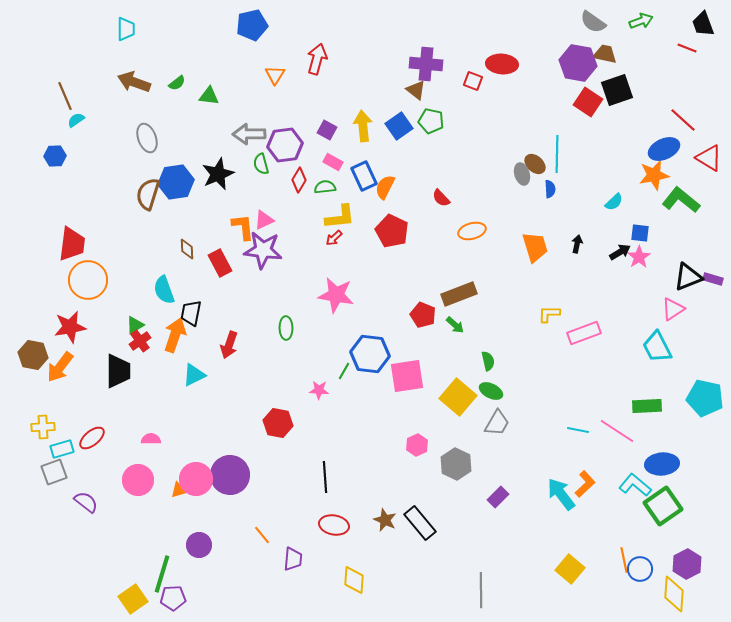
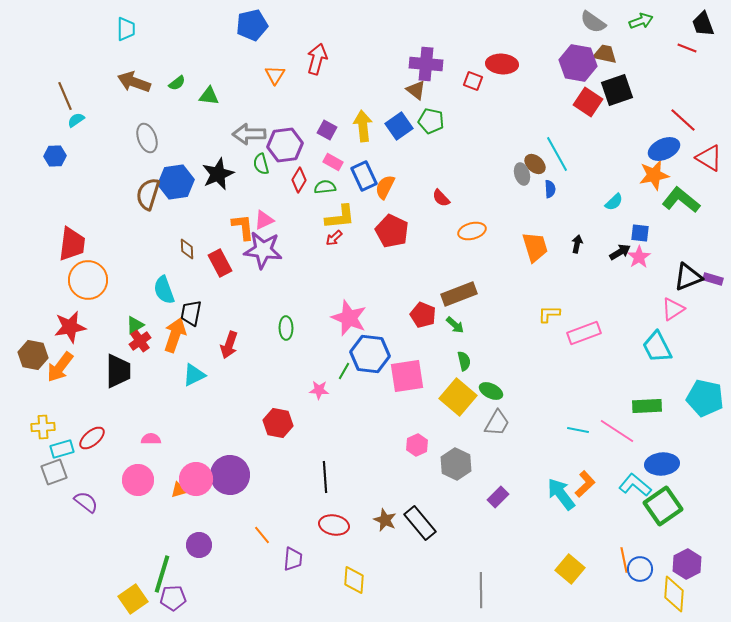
cyan line at (557, 154): rotated 30 degrees counterclockwise
pink star at (336, 295): moved 13 px right, 23 px down; rotated 12 degrees clockwise
green semicircle at (488, 361): moved 24 px left
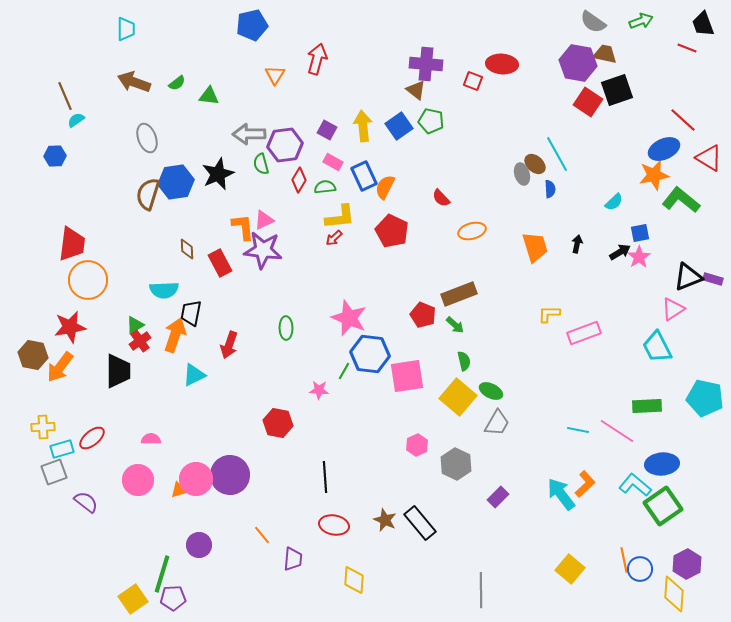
blue square at (640, 233): rotated 18 degrees counterclockwise
cyan semicircle at (164, 290): rotated 72 degrees counterclockwise
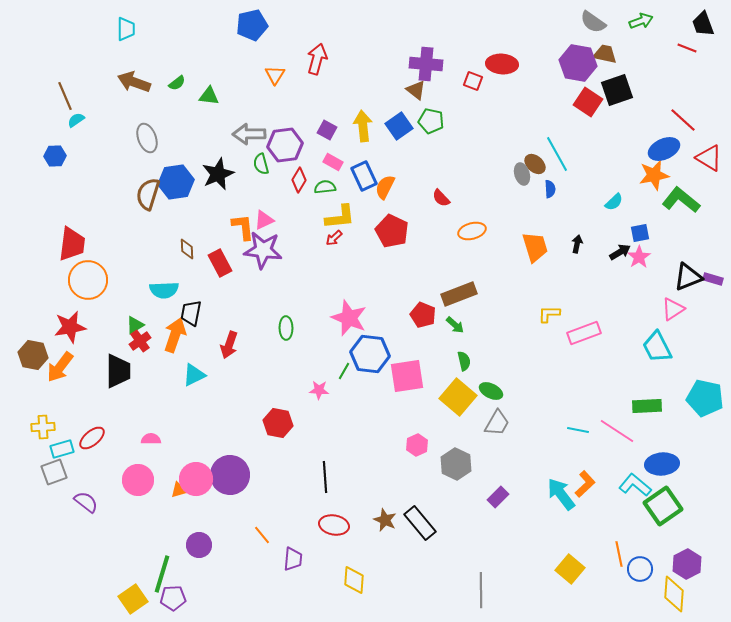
orange line at (624, 560): moved 5 px left, 6 px up
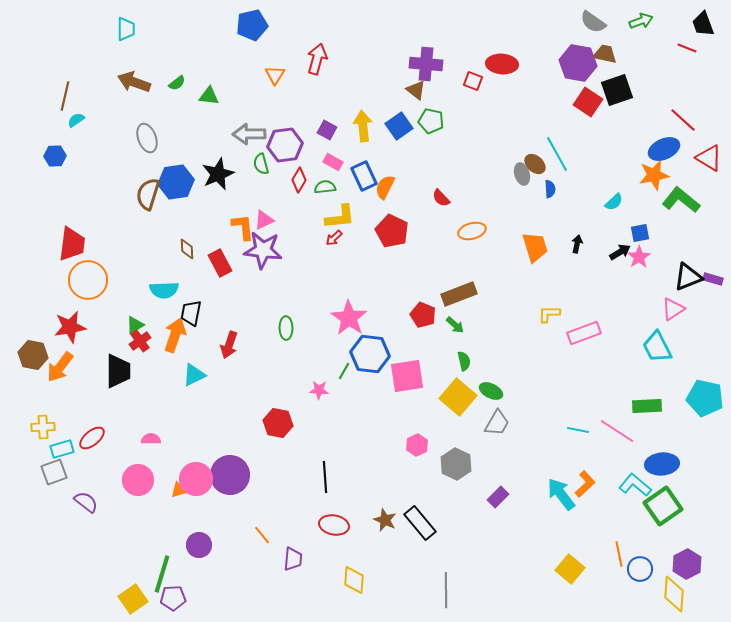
brown line at (65, 96): rotated 36 degrees clockwise
pink star at (349, 318): rotated 12 degrees clockwise
gray line at (481, 590): moved 35 px left
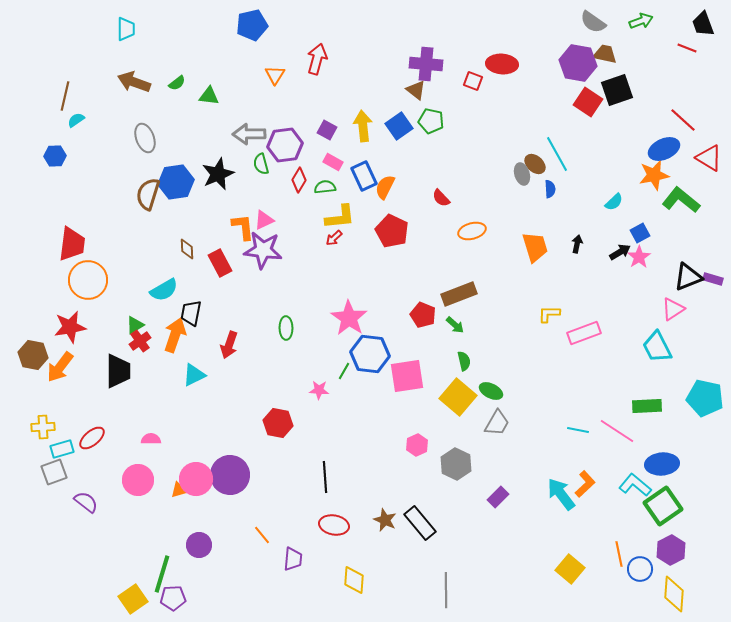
gray ellipse at (147, 138): moved 2 px left
blue square at (640, 233): rotated 18 degrees counterclockwise
cyan semicircle at (164, 290): rotated 28 degrees counterclockwise
purple hexagon at (687, 564): moved 16 px left, 14 px up
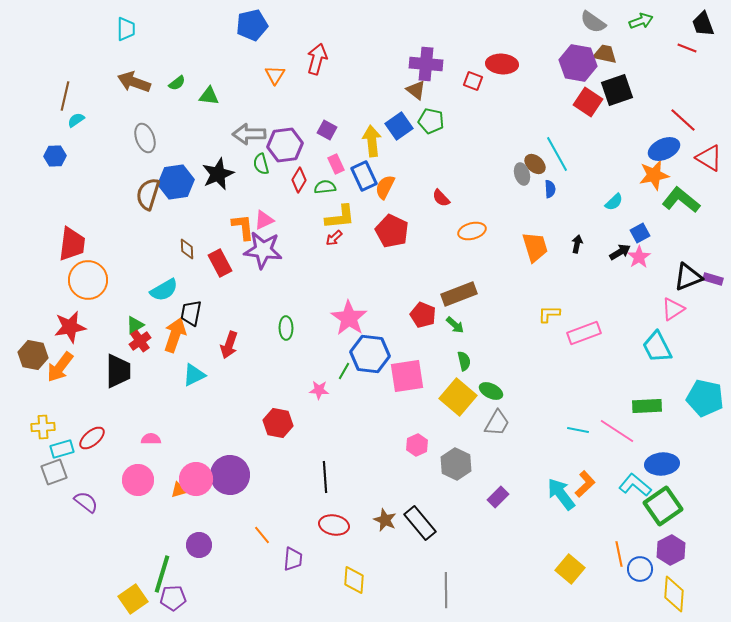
yellow arrow at (363, 126): moved 9 px right, 15 px down
pink rectangle at (333, 162): moved 3 px right, 2 px down; rotated 36 degrees clockwise
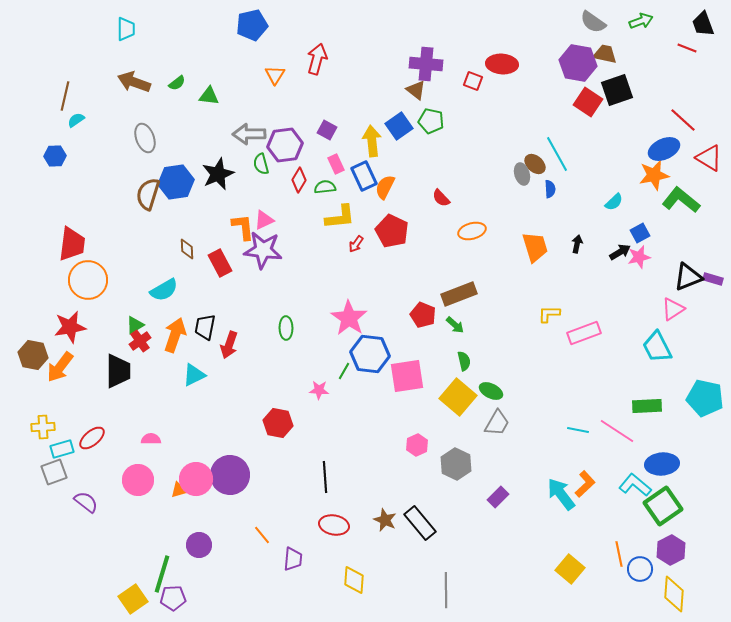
red arrow at (334, 238): moved 22 px right, 6 px down; rotated 12 degrees counterclockwise
pink star at (639, 257): rotated 20 degrees clockwise
black trapezoid at (191, 313): moved 14 px right, 14 px down
